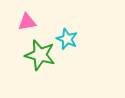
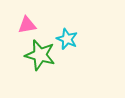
pink triangle: moved 3 px down
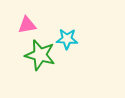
cyan star: rotated 20 degrees counterclockwise
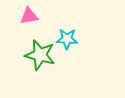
pink triangle: moved 2 px right, 9 px up
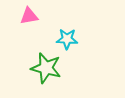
green star: moved 6 px right, 13 px down
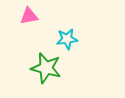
cyan star: rotated 10 degrees counterclockwise
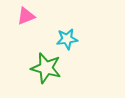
pink triangle: moved 3 px left; rotated 12 degrees counterclockwise
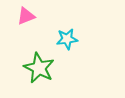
green star: moved 7 px left; rotated 12 degrees clockwise
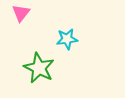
pink triangle: moved 5 px left, 3 px up; rotated 30 degrees counterclockwise
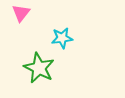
cyan star: moved 5 px left, 1 px up
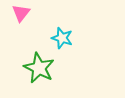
cyan star: rotated 25 degrees clockwise
